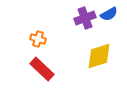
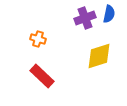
blue semicircle: rotated 48 degrees counterclockwise
red rectangle: moved 7 px down
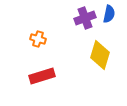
yellow diamond: moved 1 px right, 1 px up; rotated 56 degrees counterclockwise
red rectangle: rotated 60 degrees counterclockwise
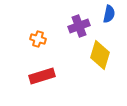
purple cross: moved 6 px left, 8 px down
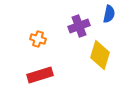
red rectangle: moved 2 px left, 1 px up
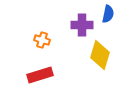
blue semicircle: moved 1 px left
purple cross: moved 3 px right, 1 px up; rotated 20 degrees clockwise
orange cross: moved 4 px right, 1 px down
